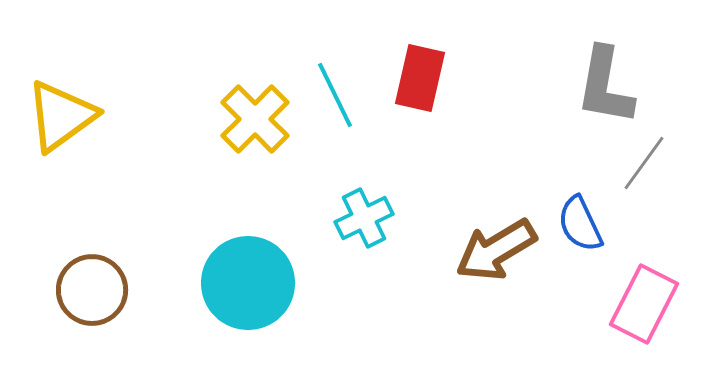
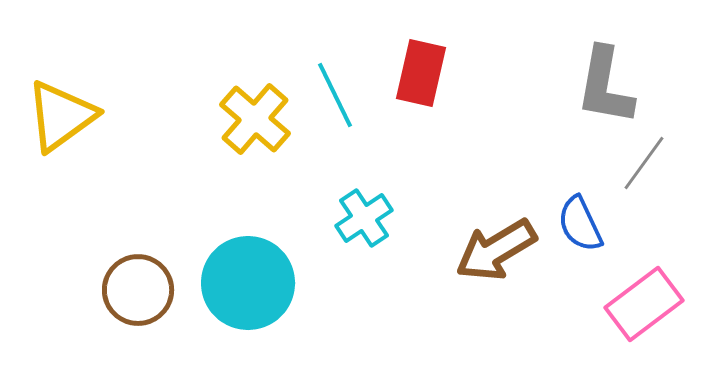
red rectangle: moved 1 px right, 5 px up
yellow cross: rotated 4 degrees counterclockwise
cyan cross: rotated 8 degrees counterclockwise
brown circle: moved 46 px right
pink rectangle: rotated 26 degrees clockwise
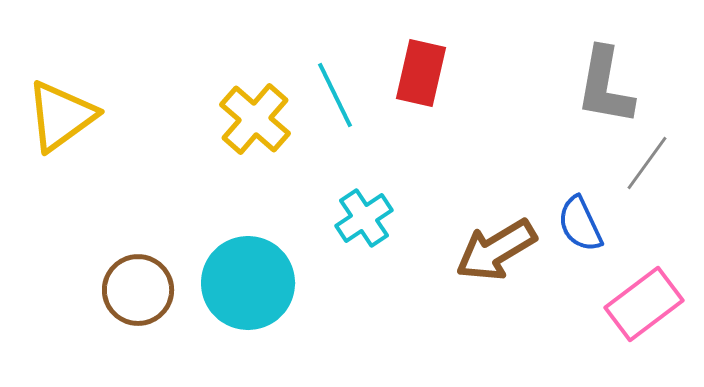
gray line: moved 3 px right
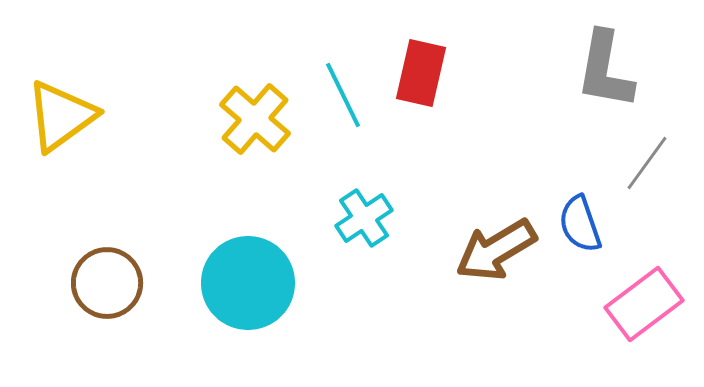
gray L-shape: moved 16 px up
cyan line: moved 8 px right
blue semicircle: rotated 6 degrees clockwise
brown circle: moved 31 px left, 7 px up
